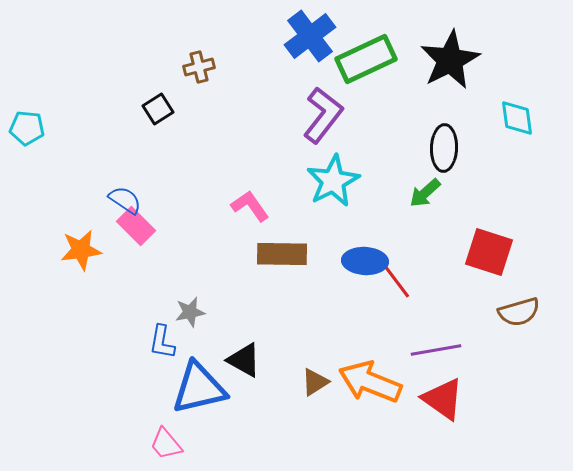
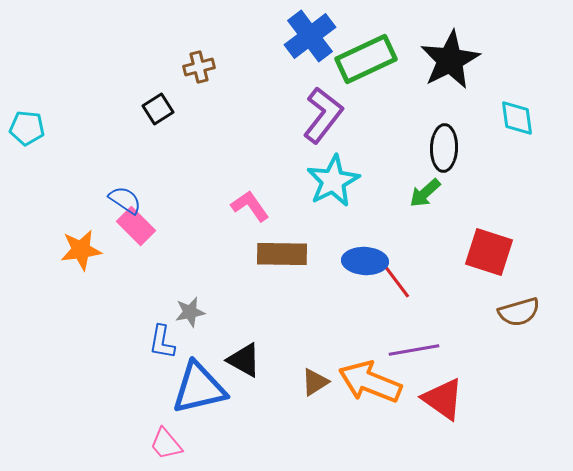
purple line: moved 22 px left
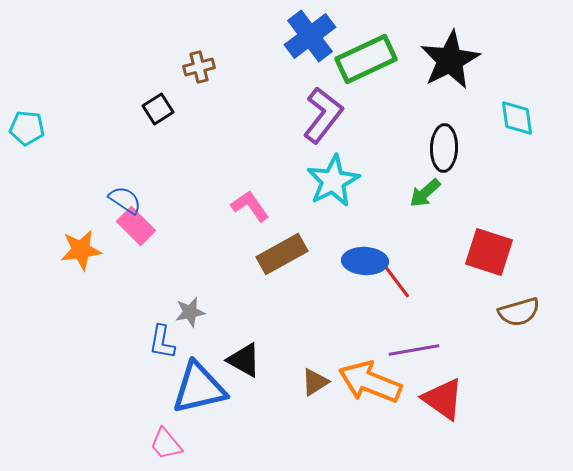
brown rectangle: rotated 30 degrees counterclockwise
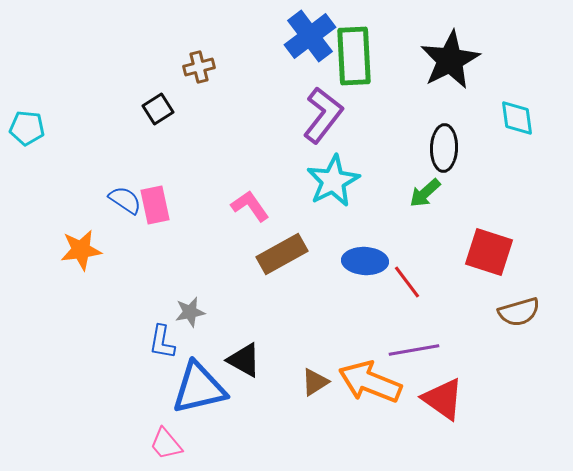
green rectangle: moved 12 px left, 3 px up; rotated 68 degrees counterclockwise
pink rectangle: moved 19 px right, 21 px up; rotated 33 degrees clockwise
red line: moved 10 px right
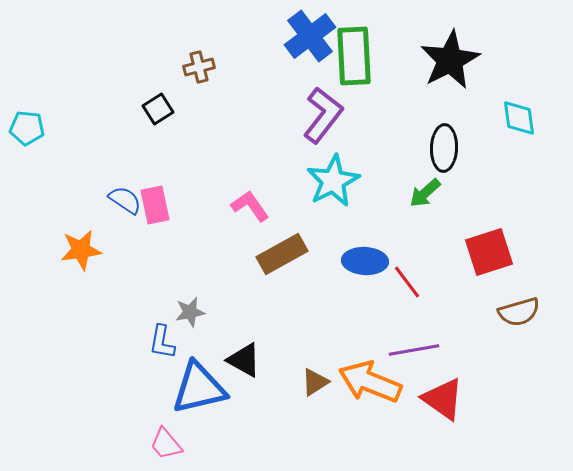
cyan diamond: moved 2 px right
red square: rotated 36 degrees counterclockwise
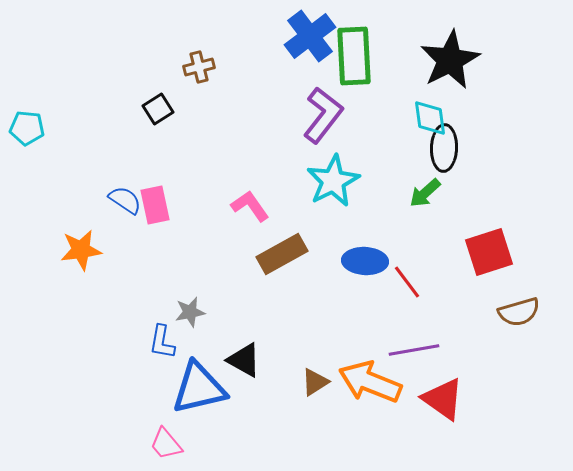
cyan diamond: moved 89 px left
